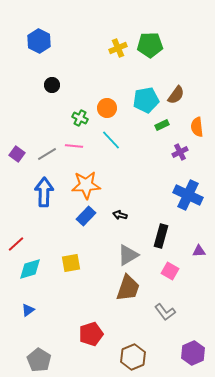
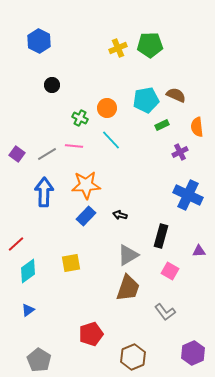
brown semicircle: rotated 102 degrees counterclockwise
cyan diamond: moved 2 px left, 2 px down; rotated 20 degrees counterclockwise
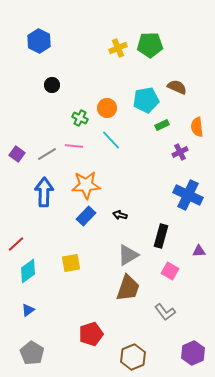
brown semicircle: moved 1 px right, 8 px up
gray pentagon: moved 7 px left, 7 px up
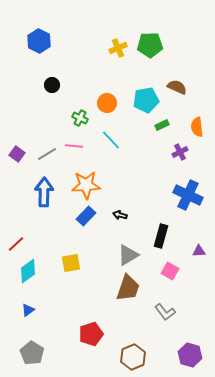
orange circle: moved 5 px up
purple hexagon: moved 3 px left, 2 px down; rotated 20 degrees counterclockwise
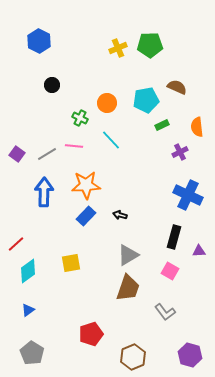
black rectangle: moved 13 px right, 1 px down
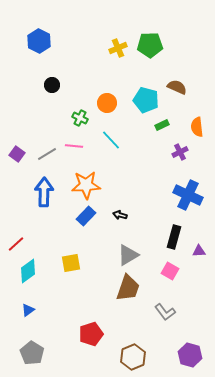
cyan pentagon: rotated 25 degrees clockwise
